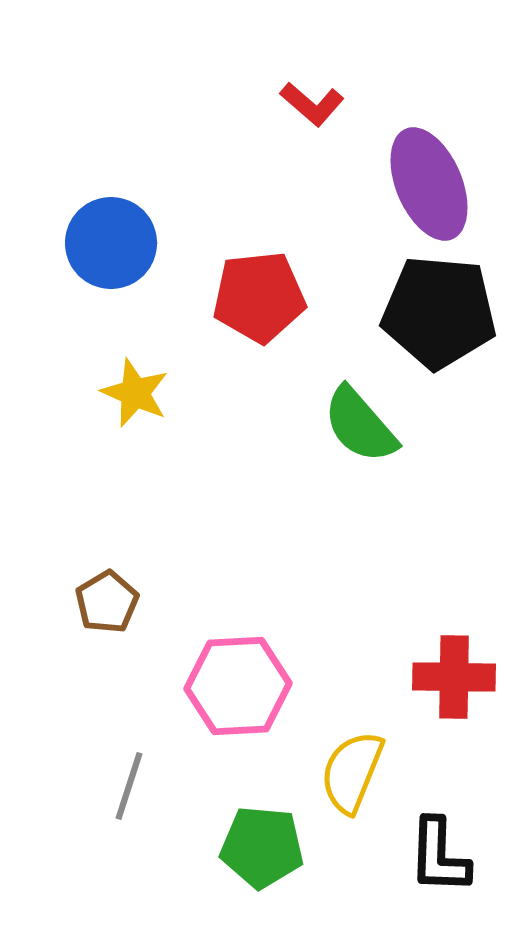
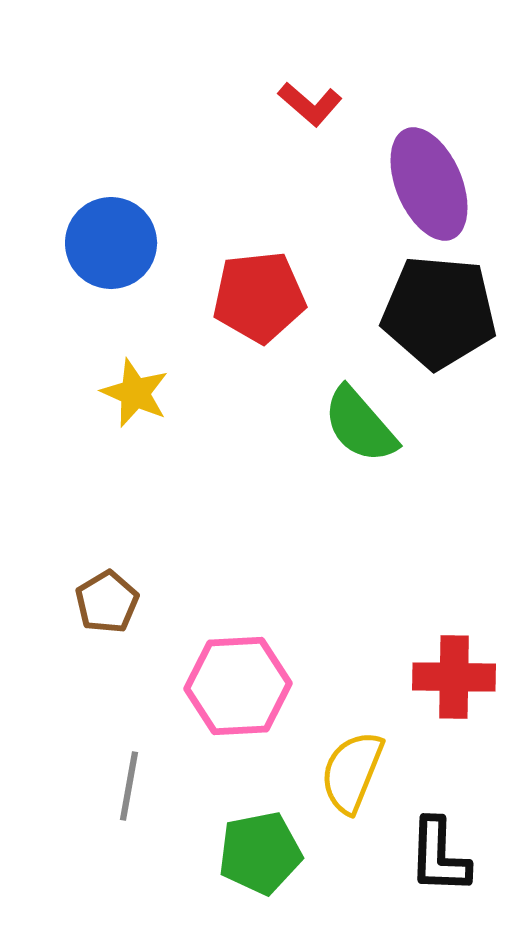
red L-shape: moved 2 px left
gray line: rotated 8 degrees counterclockwise
green pentagon: moved 2 px left, 6 px down; rotated 16 degrees counterclockwise
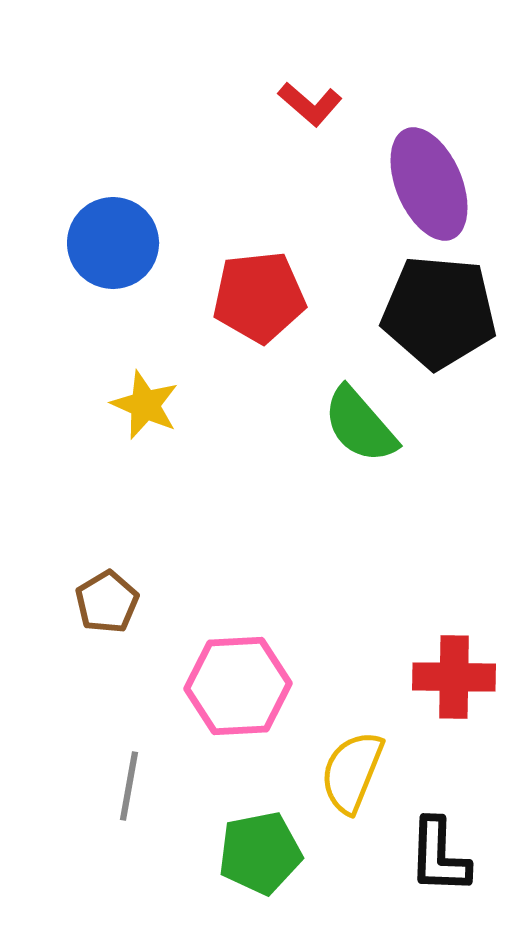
blue circle: moved 2 px right
yellow star: moved 10 px right, 12 px down
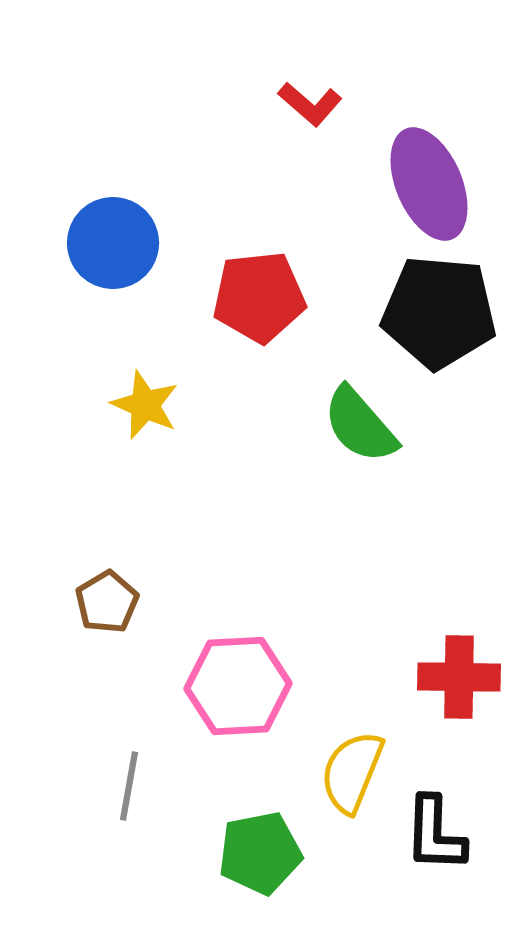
red cross: moved 5 px right
black L-shape: moved 4 px left, 22 px up
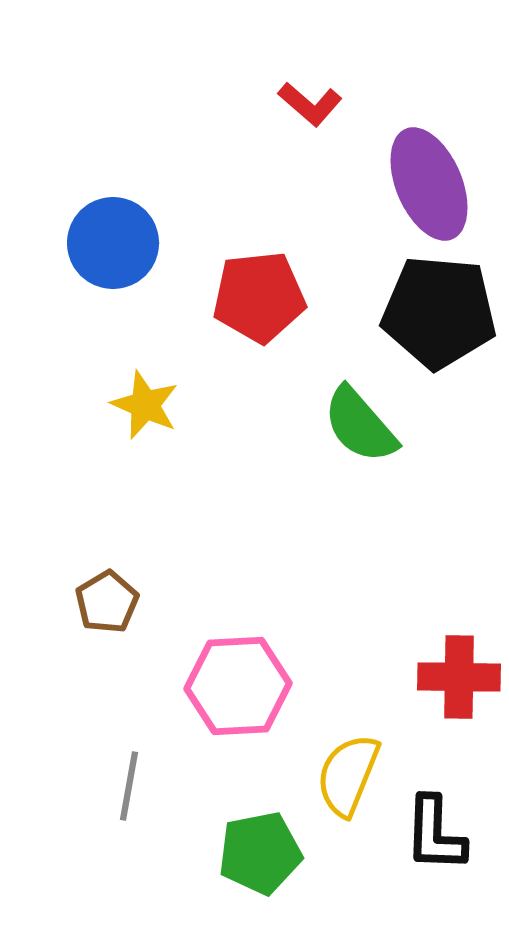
yellow semicircle: moved 4 px left, 3 px down
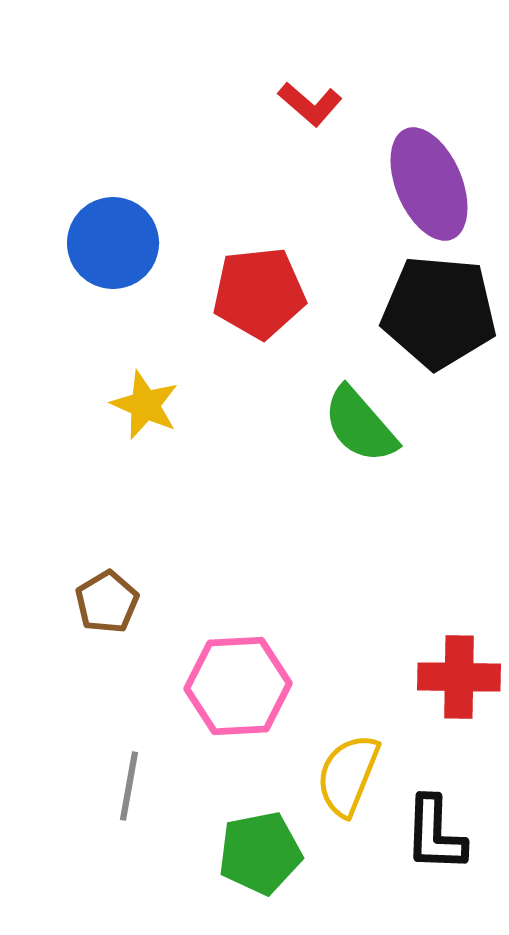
red pentagon: moved 4 px up
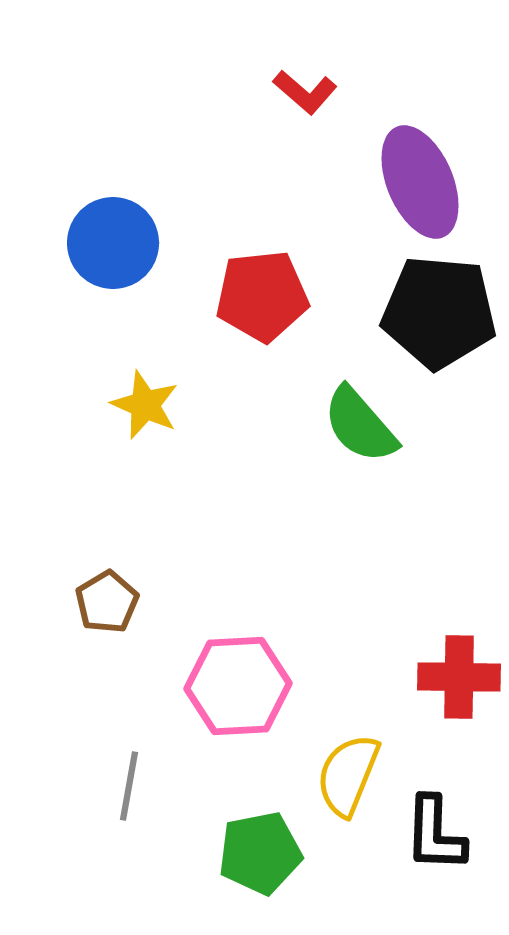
red L-shape: moved 5 px left, 12 px up
purple ellipse: moved 9 px left, 2 px up
red pentagon: moved 3 px right, 3 px down
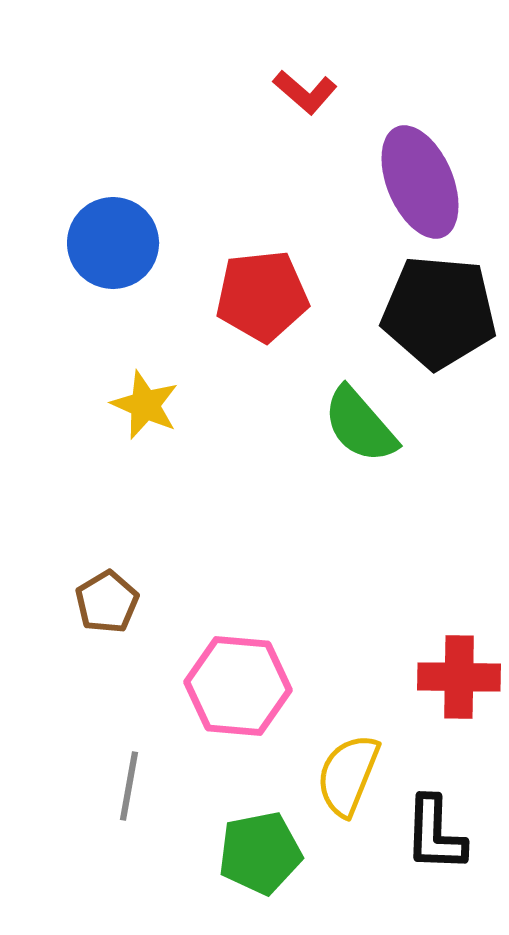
pink hexagon: rotated 8 degrees clockwise
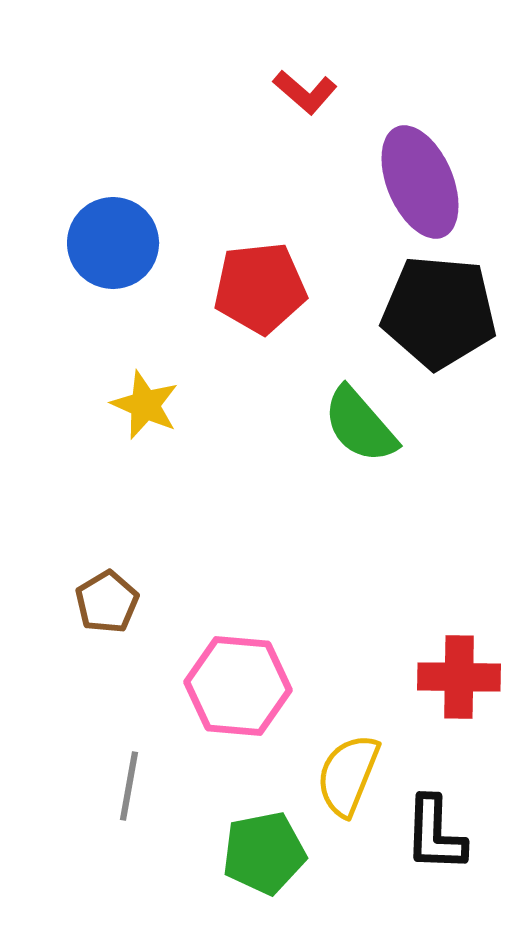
red pentagon: moved 2 px left, 8 px up
green pentagon: moved 4 px right
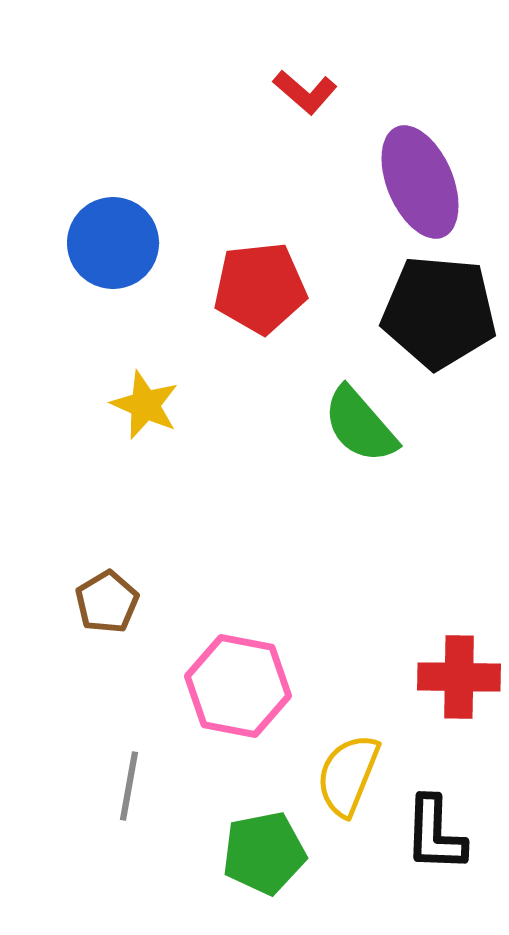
pink hexagon: rotated 6 degrees clockwise
